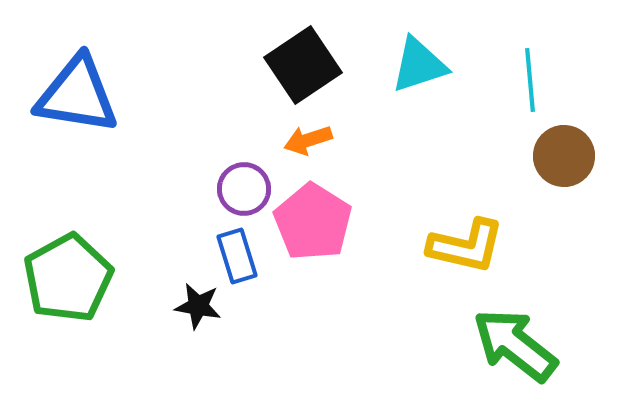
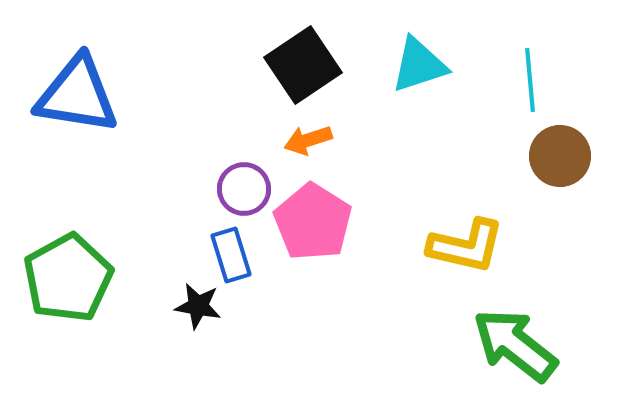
brown circle: moved 4 px left
blue rectangle: moved 6 px left, 1 px up
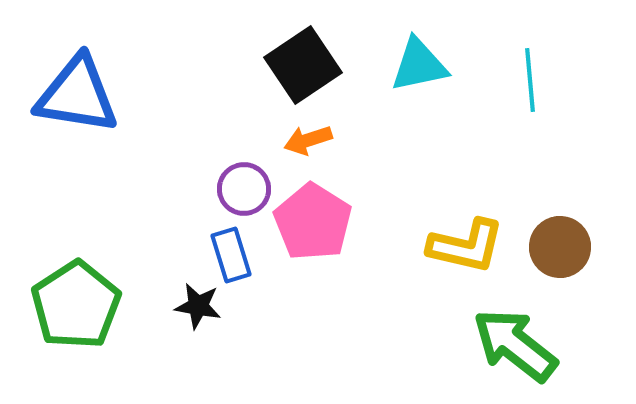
cyan triangle: rotated 6 degrees clockwise
brown circle: moved 91 px down
green pentagon: moved 8 px right, 27 px down; rotated 4 degrees counterclockwise
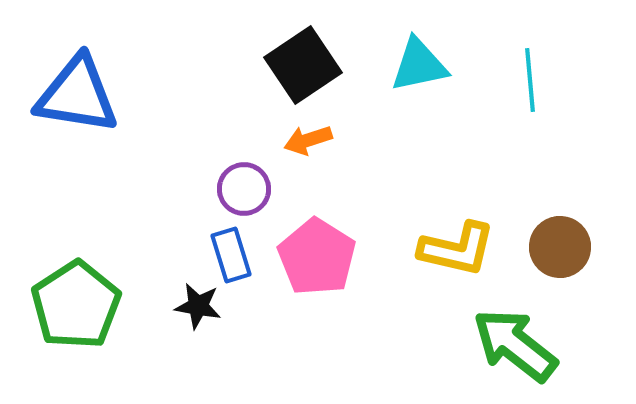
pink pentagon: moved 4 px right, 35 px down
yellow L-shape: moved 9 px left, 3 px down
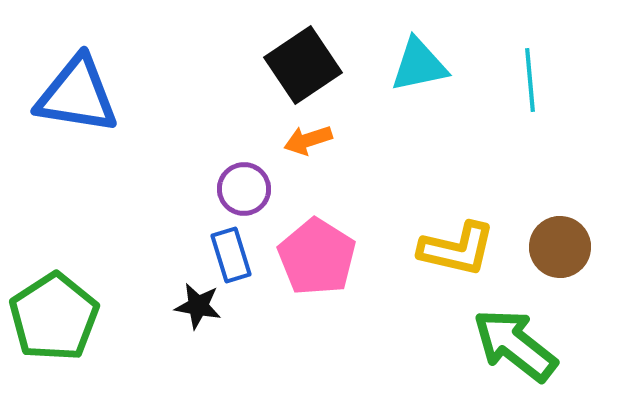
green pentagon: moved 22 px left, 12 px down
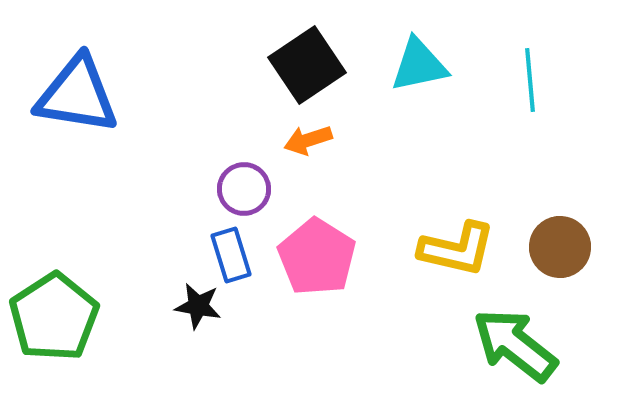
black square: moved 4 px right
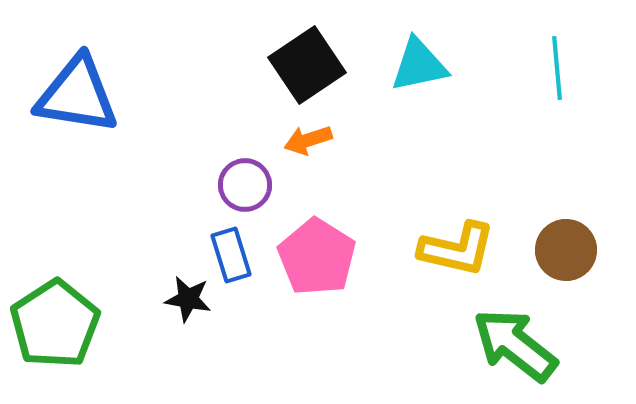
cyan line: moved 27 px right, 12 px up
purple circle: moved 1 px right, 4 px up
brown circle: moved 6 px right, 3 px down
black star: moved 10 px left, 7 px up
green pentagon: moved 1 px right, 7 px down
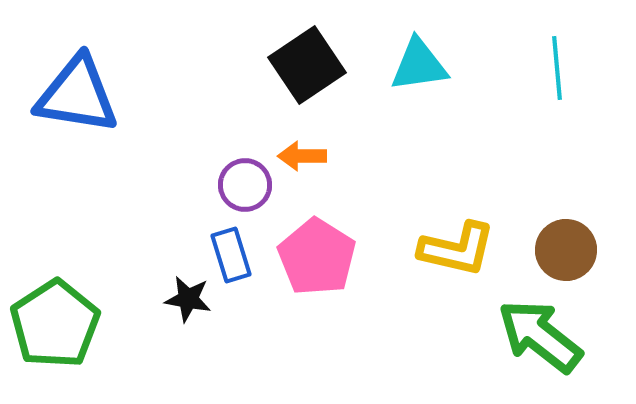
cyan triangle: rotated 4 degrees clockwise
orange arrow: moved 6 px left, 16 px down; rotated 18 degrees clockwise
green arrow: moved 25 px right, 9 px up
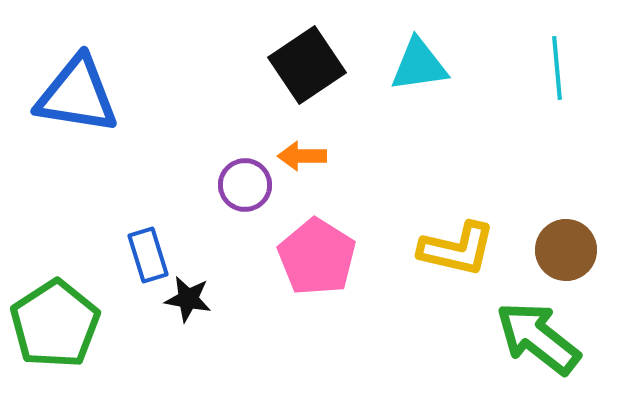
blue rectangle: moved 83 px left
green arrow: moved 2 px left, 2 px down
